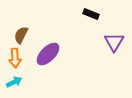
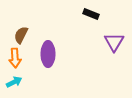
purple ellipse: rotated 45 degrees counterclockwise
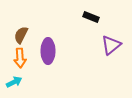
black rectangle: moved 3 px down
purple triangle: moved 3 px left, 3 px down; rotated 20 degrees clockwise
purple ellipse: moved 3 px up
orange arrow: moved 5 px right
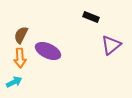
purple ellipse: rotated 65 degrees counterclockwise
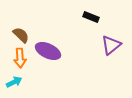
brown semicircle: rotated 108 degrees clockwise
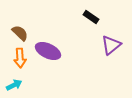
black rectangle: rotated 14 degrees clockwise
brown semicircle: moved 1 px left, 2 px up
cyan arrow: moved 3 px down
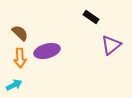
purple ellipse: moved 1 px left; rotated 40 degrees counterclockwise
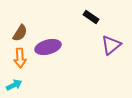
brown semicircle: rotated 78 degrees clockwise
purple ellipse: moved 1 px right, 4 px up
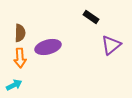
brown semicircle: rotated 30 degrees counterclockwise
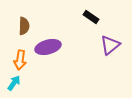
brown semicircle: moved 4 px right, 7 px up
purple triangle: moved 1 px left
orange arrow: moved 2 px down; rotated 12 degrees clockwise
cyan arrow: moved 2 px up; rotated 28 degrees counterclockwise
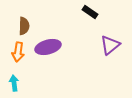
black rectangle: moved 1 px left, 5 px up
orange arrow: moved 2 px left, 8 px up
cyan arrow: rotated 42 degrees counterclockwise
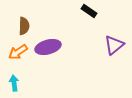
black rectangle: moved 1 px left, 1 px up
purple triangle: moved 4 px right
orange arrow: rotated 48 degrees clockwise
